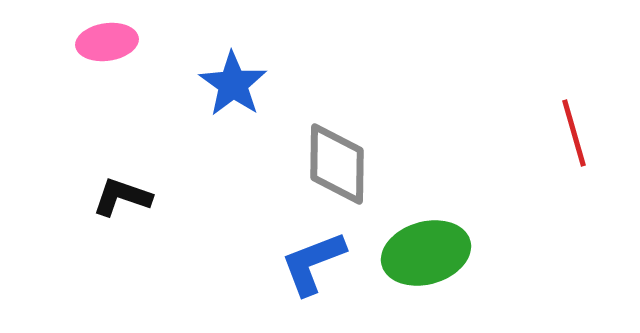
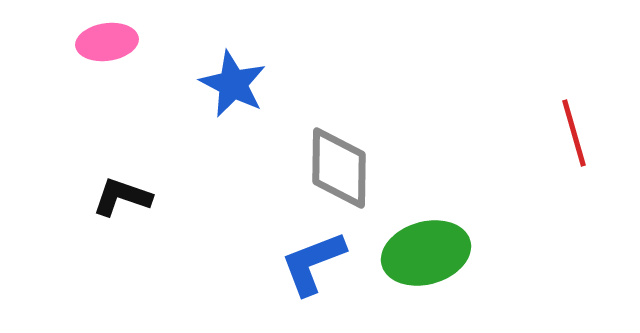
blue star: rotated 8 degrees counterclockwise
gray diamond: moved 2 px right, 4 px down
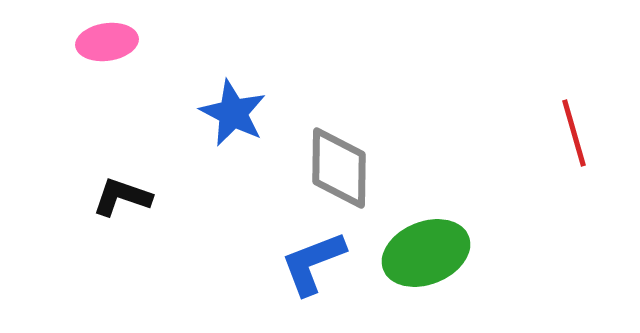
blue star: moved 29 px down
green ellipse: rotated 6 degrees counterclockwise
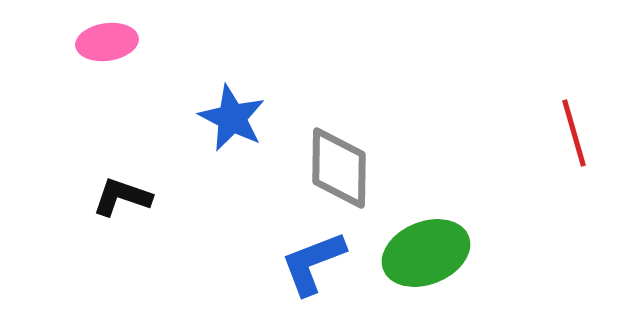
blue star: moved 1 px left, 5 px down
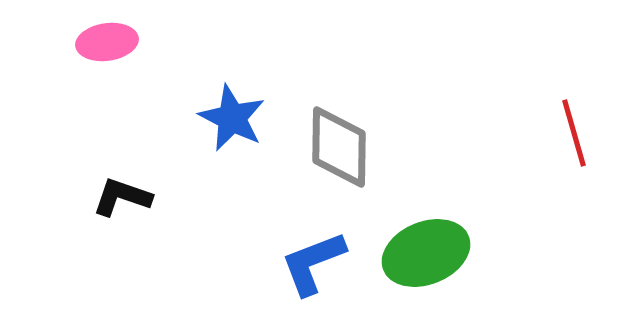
gray diamond: moved 21 px up
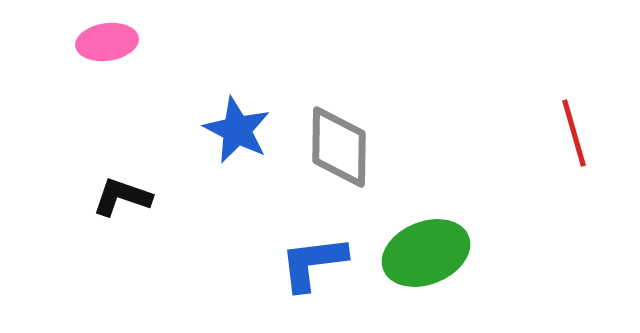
blue star: moved 5 px right, 12 px down
blue L-shape: rotated 14 degrees clockwise
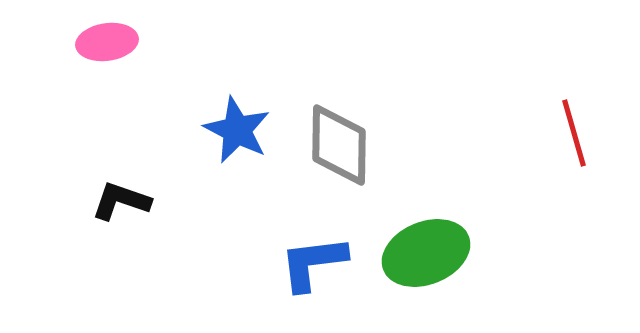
gray diamond: moved 2 px up
black L-shape: moved 1 px left, 4 px down
